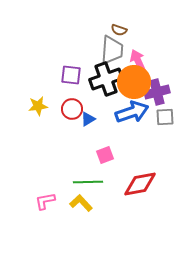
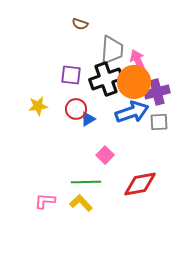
brown semicircle: moved 39 px left, 6 px up
red circle: moved 4 px right
gray square: moved 6 px left, 5 px down
pink square: rotated 24 degrees counterclockwise
green line: moved 2 px left
pink L-shape: rotated 15 degrees clockwise
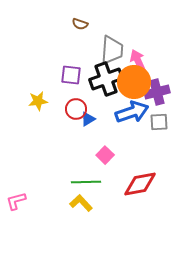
yellow star: moved 5 px up
pink L-shape: moved 29 px left; rotated 20 degrees counterclockwise
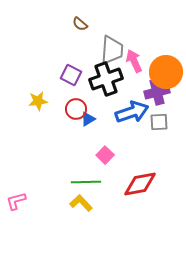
brown semicircle: rotated 21 degrees clockwise
pink arrow: moved 4 px left
purple square: rotated 20 degrees clockwise
orange circle: moved 32 px right, 10 px up
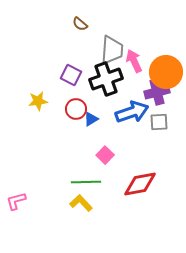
blue triangle: moved 3 px right
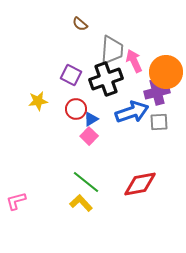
pink square: moved 16 px left, 19 px up
green line: rotated 40 degrees clockwise
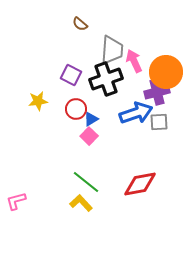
blue arrow: moved 4 px right, 1 px down
